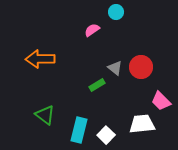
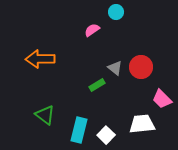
pink trapezoid: moved 1 px right, 2 px up
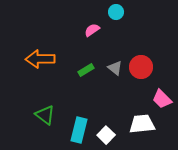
green rectangle: moved 11 px left, 15 px up
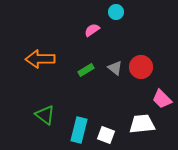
white square: rotated 24 degrees counterclockwise
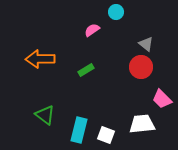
gray triangle: moved 31 px right, 24 px up
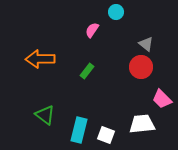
pink semicircle: rotated 21 degrees counterclockwise
green rectangle: moved 1 px right, 1 px down; rotated 21 degrees counterclockwise
